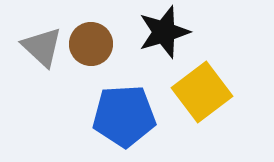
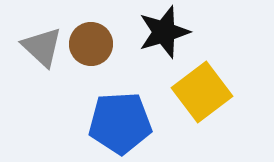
blue pentagon: moved 4 px left, 7 px down
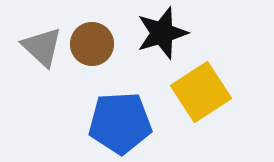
black star: moved 2 px left, 1 px down
brown circle: moved 1 px right
yellow square: moved 1 px left; rotated 4 degrees clockwise
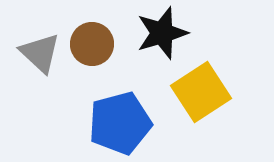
gray triangle: moved 2 px left, 6 px down
blue pentagon: rotated 12 degrees counterclockwise
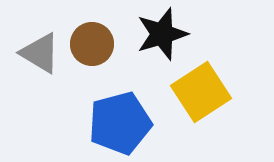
black star: moved 1 px down
gray triangle: rotated 12 degrees counterclockwise
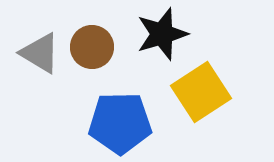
brown circle: moved 3 px down
blue pentagon: rotated 14 degrees clockwise
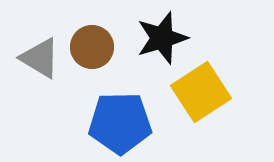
black star: moved 4 px down
gray triangle: moved 5 px down
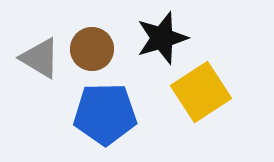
brown circle: moved 2 px down
blue pentagon: moved 15 px left, 9 px up
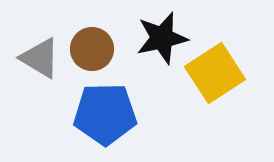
black star: rotated 4 degrees clockwise
yellow square: moved 14 px right, 19 px up
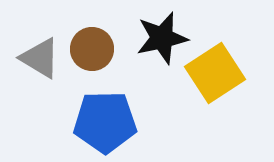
blue pentagon: moved 8 px down
